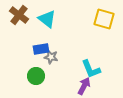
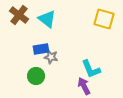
purple arrow: rotated 54 degrees counterclockwise
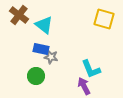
cyan triangle: moved 3 px left, 6 px down
blue rectangle: rotated 21 degrees clockwise
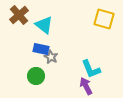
brown cross: rotated 12 degrees clockwise
gray star: rotated 16 degrees clockwise
purple arrow: moved 2 px right
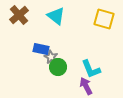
cyan triangle: moved 12 px right, 9 px up
green circle: moved 22 px right, 9 px up
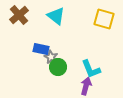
purple arrow: rotated 42 degrees clockwise
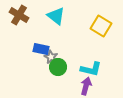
brown cross: rotated 18 degrees counterclockwise
yellow square: moved 3 px left, 7 px down; rotated 15 degrees clockwise
cyan L-shape: rotated 55 degrees counterclockwise
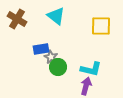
brown cross: moved 2 px left, 4 px down
yellow square: rotated 30 degrees counterclockwise
blue rectangle: rotated 21 degrees counterclockwise
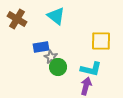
yellow square: moved 15 px down
blue rectangle: moved 2 px up
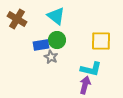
blue rectangle: moved 2 px up
green circle: moved 1 px left, 27 px up
purple arrow: moved 1 px left, 1 px up
